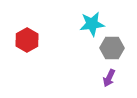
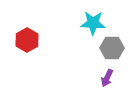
cyan star: moved 1 px right, 1 px up; rotated 10 degrees clockwise
purple arrow: moved 2 px left
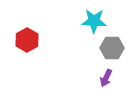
cyan star: moved 1 px right, 2 px up
purple arrow: moved 1 px left
